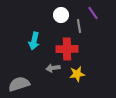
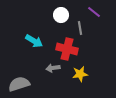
purple line: moved 1 px right, 1 px up; rotated 16 degrees counterclockwise
gray line: moved 1 px right, 2 px down
cyan arrow: rotated 72 degrees counterclockwise
red cross: rotated 15 degrees clockwise
yellow star: moved 3 px right
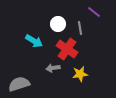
white circle: moved 3 px left, 9 px down
red cross: rotated 20 degrees clockwise
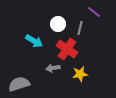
gray line: rotated 24 degrees clockwise
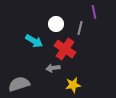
purple line: rotated 40 degrees clockwise
white circle: moved 2 px left
red cross: moved 2 px left
yellow star: moved 7 px left, 11 px down
